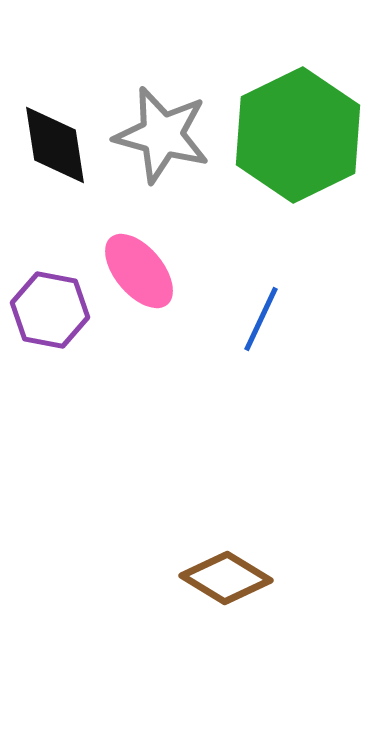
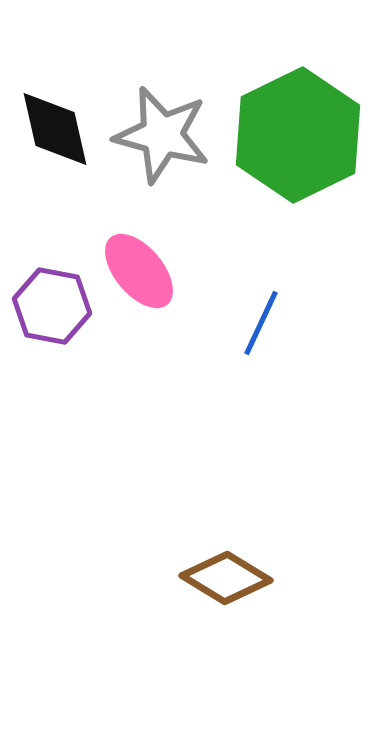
black diamond: moved 16 px up; rotated 4 degrees counterclockwise
purple hexagon: moved 2 px right, 4 px up
blue line: moved 4 px down
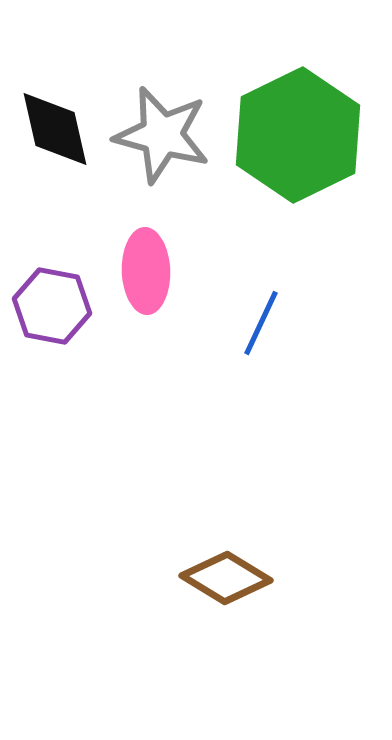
pink ellipse: moved 7 px right; rotated 38 degrees clockwise
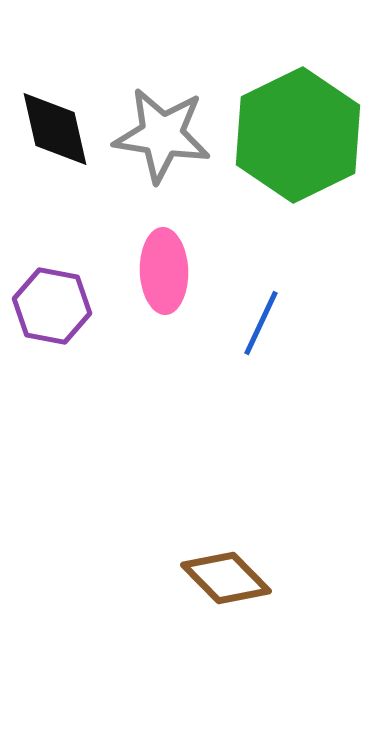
gray star: rotated 6 degrees counterclockwise
pink ellipse: moved 18 px right
brown diamond: rotated 14 degrees clockwise
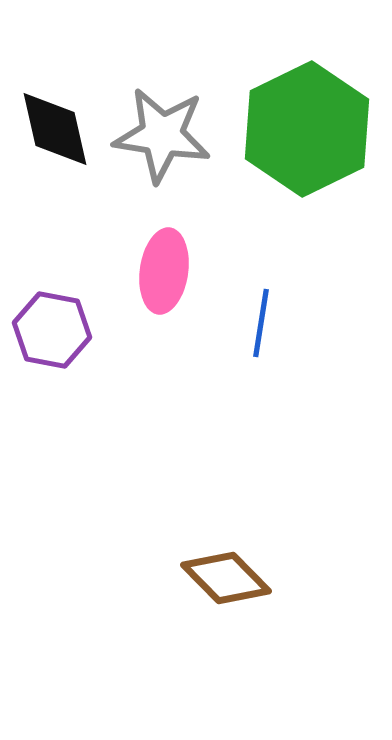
green hexagon: moved 9 px right, 6 px up
pink ellipse: rotated 10 degrees clockwise
purple hexagon: moved 24 px down
blue line: rotated 16 degrees counterclockwise
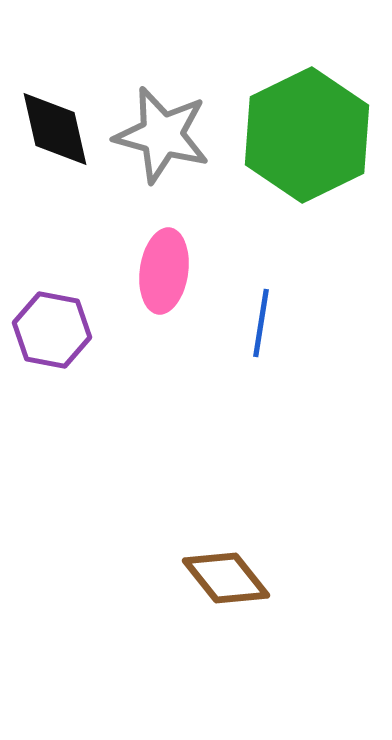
green hexagon: moved 6 px down
gray star: rotated 6 degrees clockwise
brown diamond: rotated 6 degrees clockwise
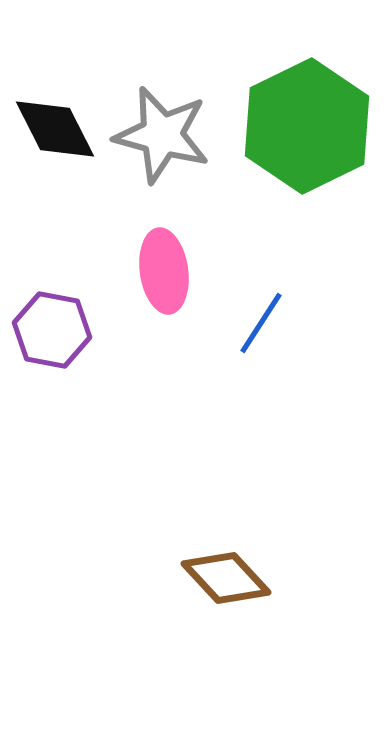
black diamond: rotated 14 degrees counterclockwise
green hexagon: moved 9 px up
pink ellipse: rotated 16 degrees counterclockwise
blue line: rotated 24 degrees clockwise
brown diamond: rotated 4 degrees counterclockwise
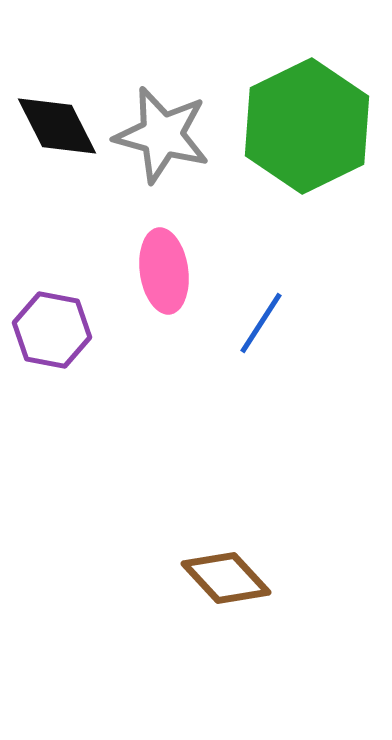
black diamond: moved 2 px right, 3 px up
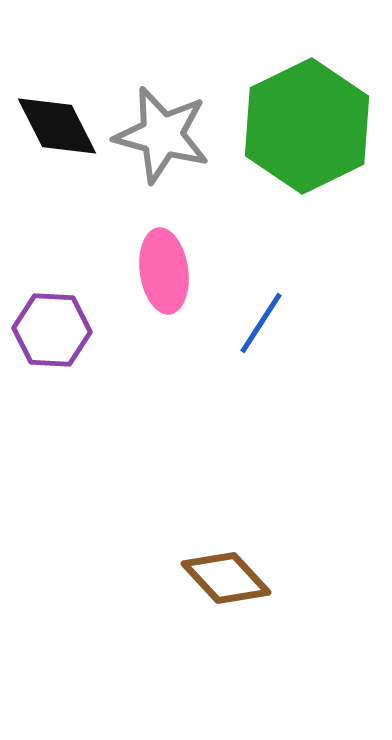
purple hexagon: rotated 8 degrees counterclockwise
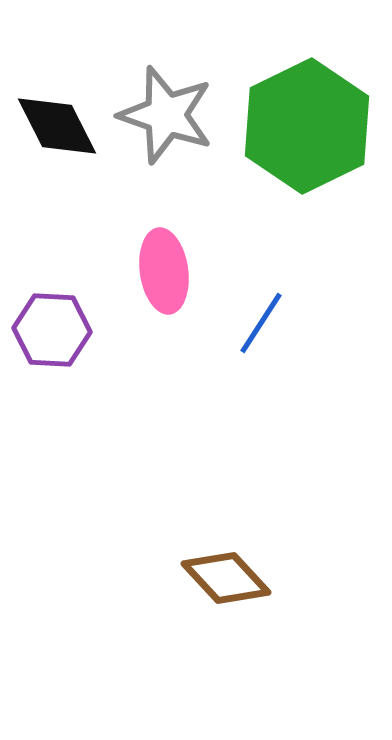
gray star: moved 4 px right, 20 px up; rotated 4 degrees clockwise
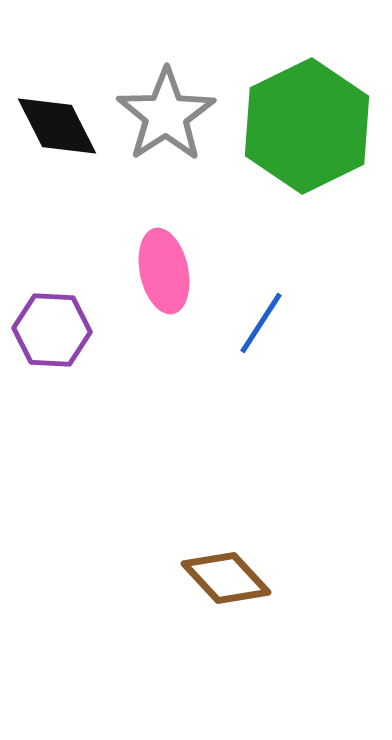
gray star: rotated 20 degrees clockwise
pink ellipse: rotated 4 degrees counterclockwise
